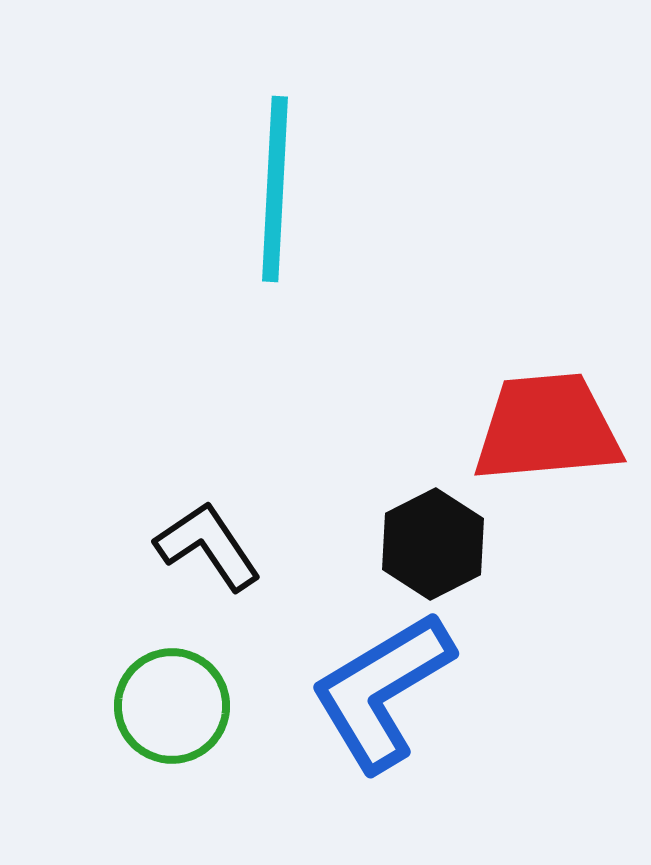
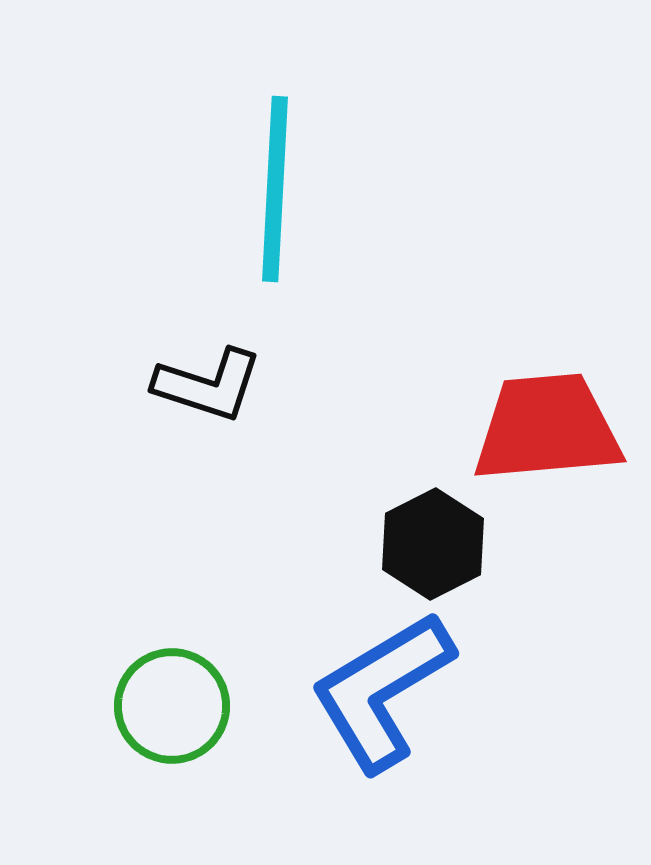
black L-shape: moved 161 px up; rotated 142 degrees clockwise
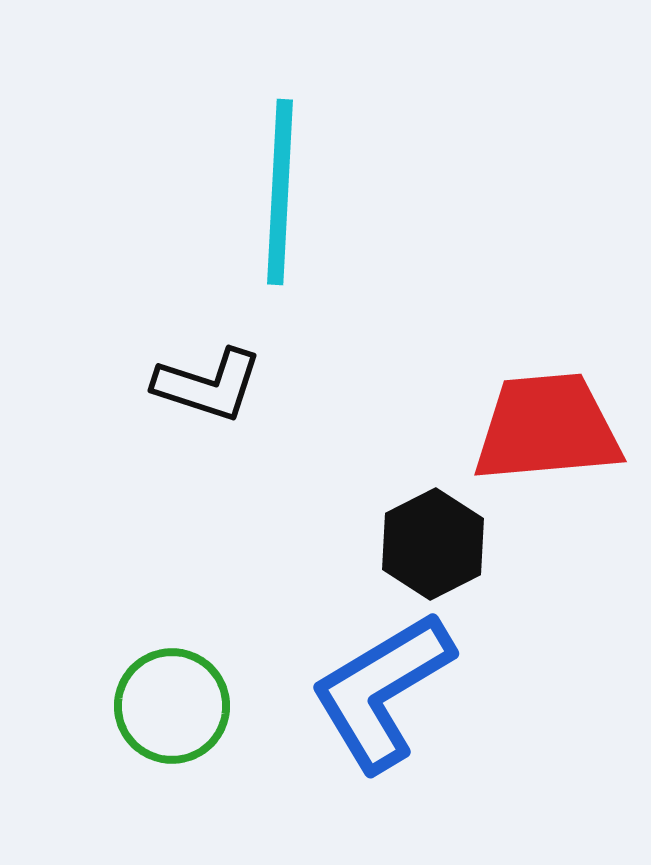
cyan line: moved 5 px right, 3 px down
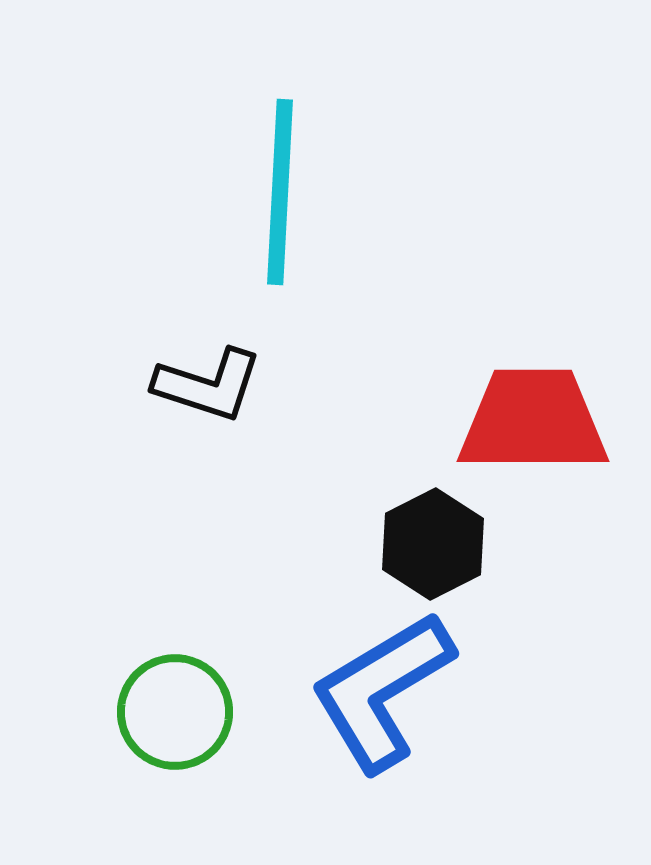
red trapezoid: moved 14 px left, 7 px up; rotated 5 degrees clockwise
green circle: moved 3 px right, 6 px down
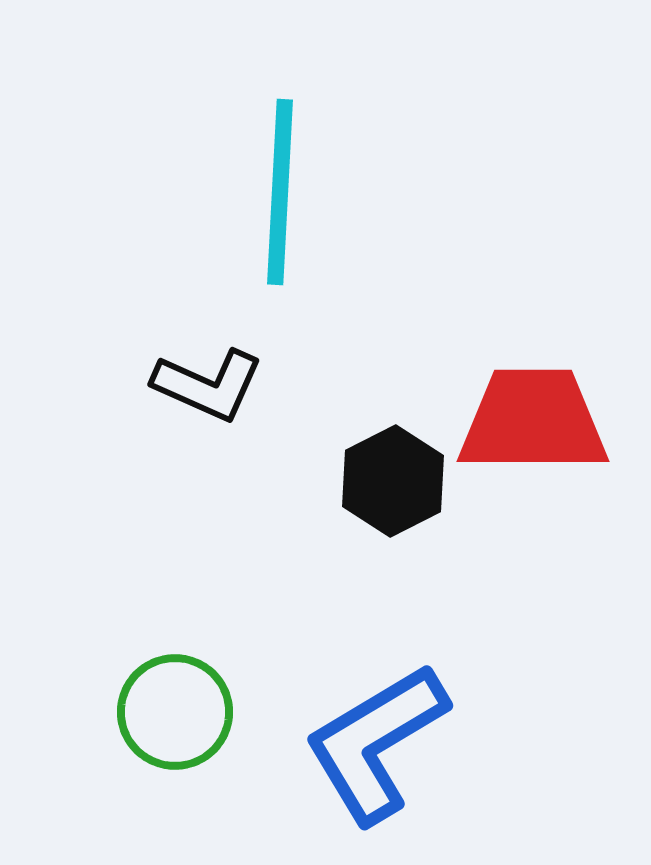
black L-shape: rotated 6 degrees clockwise
black hexagon: moved 40 px left, 63 px up
blue L-shape: moved 6 px left, 52 px down
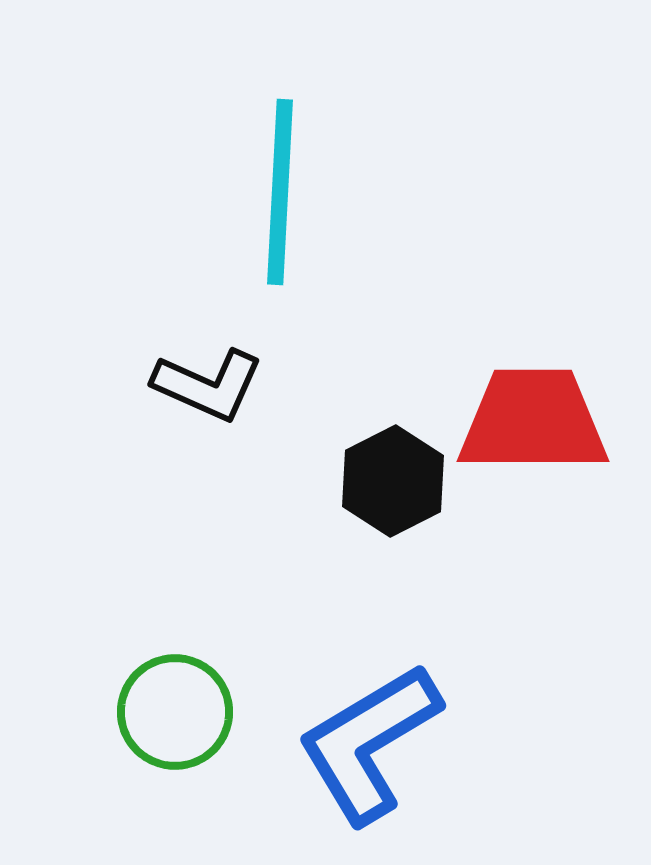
blue L-shape: moved 7 px left
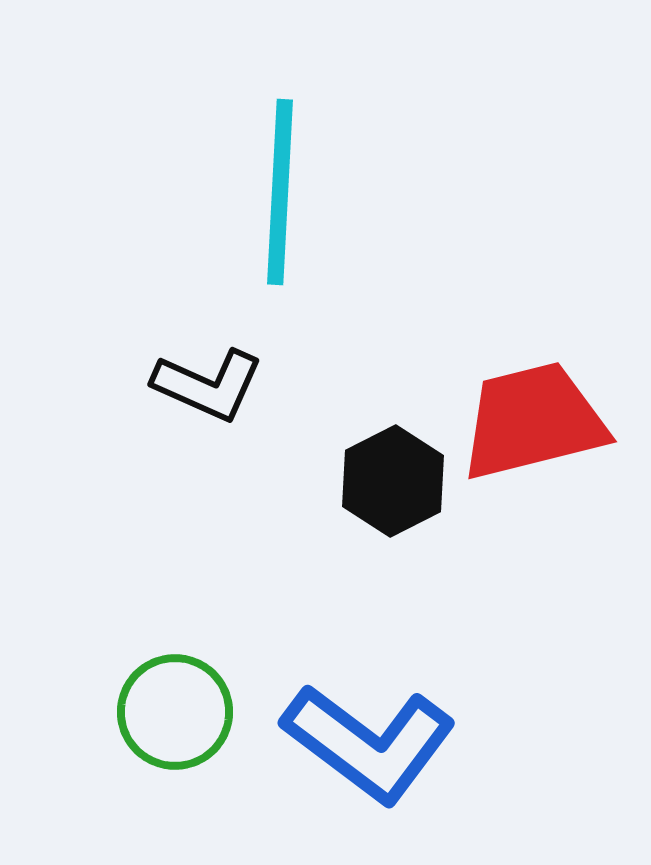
red trapezoid: rotated 14 degrees counterclockwise
blue L-shape: rotated 112 degrees counterclockwise
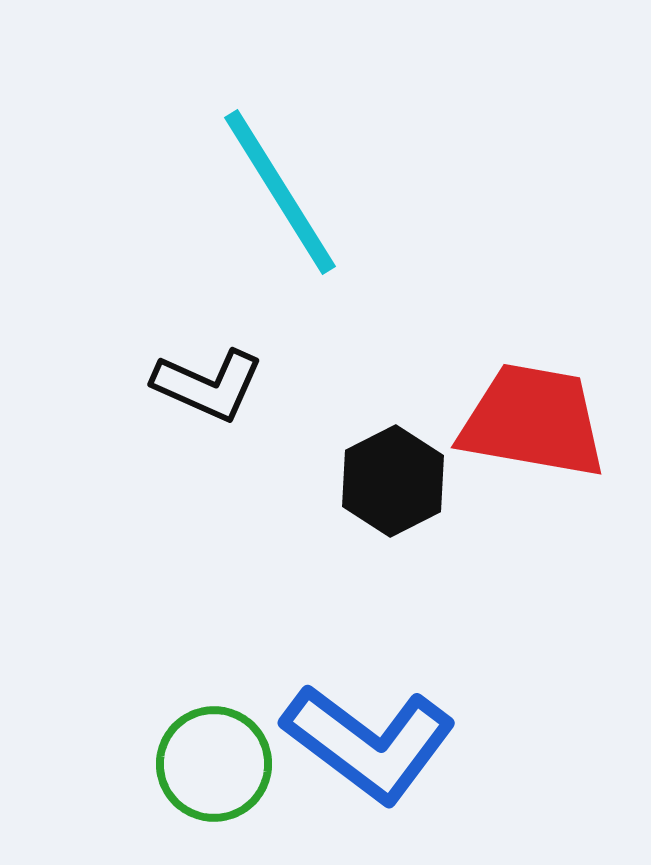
cyan line: rotated 35 degrees counterclockwise
red trapezoid: rotated 24 degrees clockwise
green circle: moved 39 px right, 52 px down
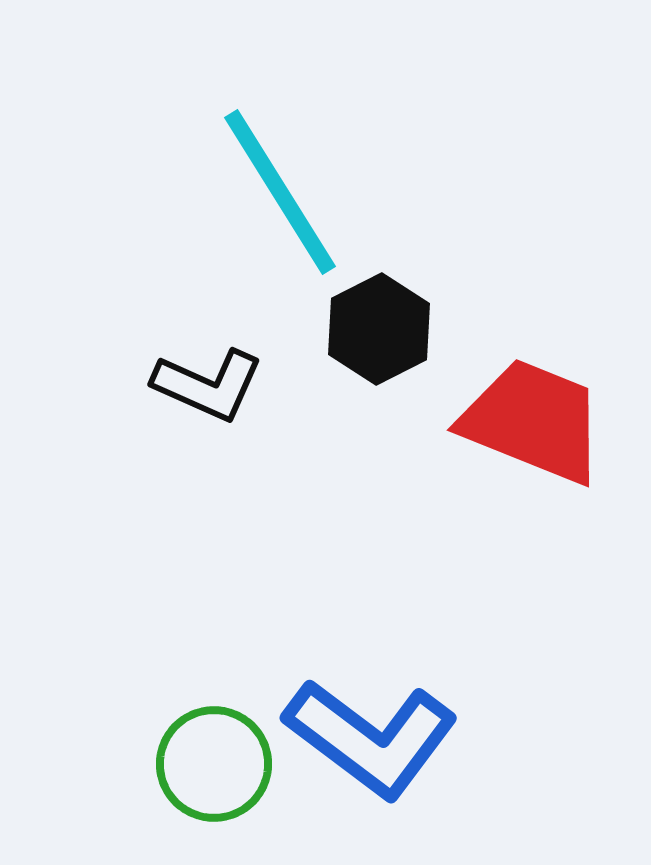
red trapezoid: rotated 12 degrees clockwise
black hexagon: moved 14 px left, 152 px up
blue L-shape: moved 2 px right, 5 px up
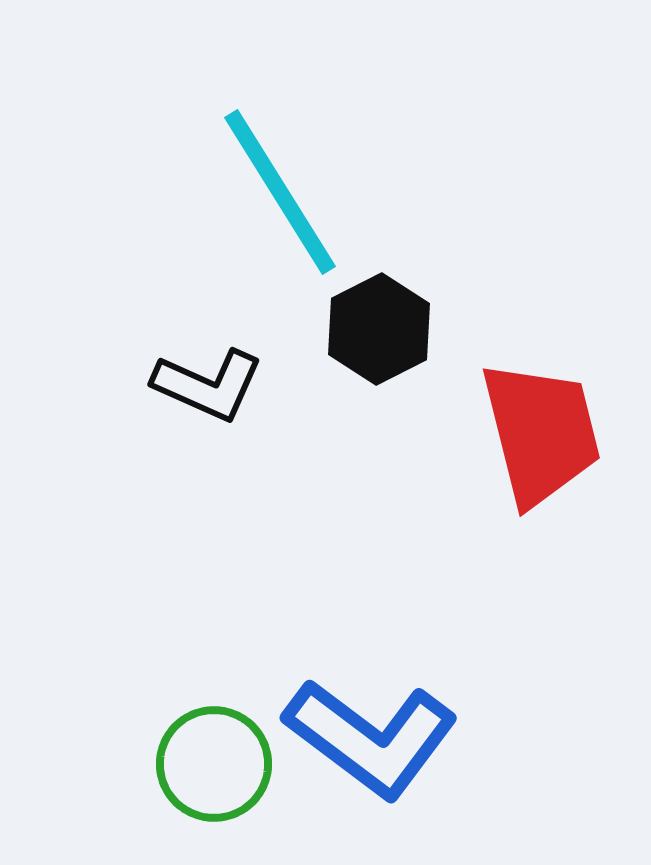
red trapezoid: moved 8 px right, 12 px down; rotated 54 degrees clockwise
